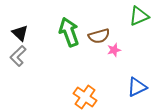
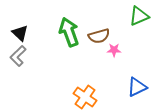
pink star: rotated 16 degrees clockwise
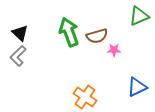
brown semicircle: moved 2 px left
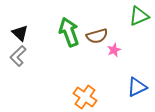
pink star: rotated 24 degrees counterclockwise
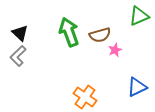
brown semicircle: moved 3 px right, 1 px up
pink star: moved 1 px right
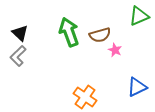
pink star: rotated 24 degrees counterclockwise
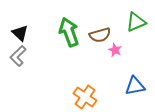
green triangle: moved 3 px left, 6 px down
blue triangle: moved 2 px left, 1 px up; rotated 15 degrees clockwise
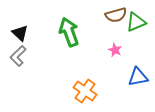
brown semicircle: moved 16 px right, 20 px up
blue triangle: moved 3 px right, 9 px up
orange cross: moved 6 px up
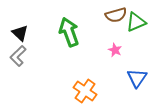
blue triangle: moved 1 px left, 1 px down; rotated 45 degrees counterclockwise
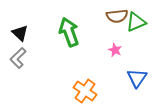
brown semicircle: moved 1 px right, 1 px down; rotated 10 degrees clockwise
gray L-shape: moved 2 px down
